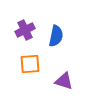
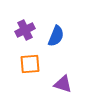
blue semicircle: rotated 10 degrees clockwise
purple triangle: moved 1 px left, 3 px down
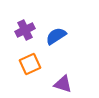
blue semicircle: rotated 145 degrees counterclockwise
orange square: rotated 20 degrees counterclockwise
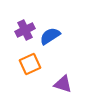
blue semicircle: moved 6 px left
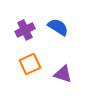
blue semicircle: moved 8 px right, 9 px up; rotated 65 degrees clockwise
purple triangle: moved 10 px up
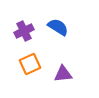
purple cross: moved 1 px left, 1 px down
purple triangle: rotated 24 degrees counterclockwise
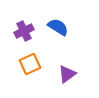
purple triangle: moved 4 px right; rotated 30 degrees counterclockwise
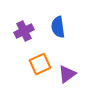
blue semicircle: rotated 130 degrees counterclockwise
orange square: moved 10 px right
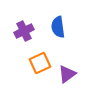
orange square: moved 1 px up
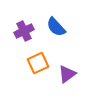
blue semicircle: moved 2 px left; rotated 35 degrees counterclockwise
orange square: moved 2 px left
